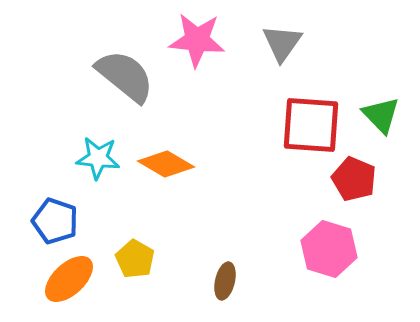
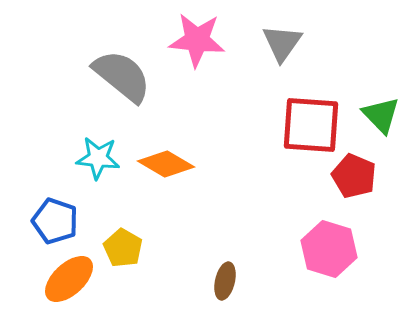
gray semicircle: moved 3 px left
red pentagon: moved 3 px up
yellow pentagon: moved 12 px left, 11 px up
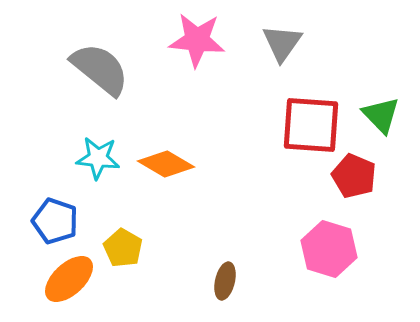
gray semicircle: moved 22 px left, 7 px up
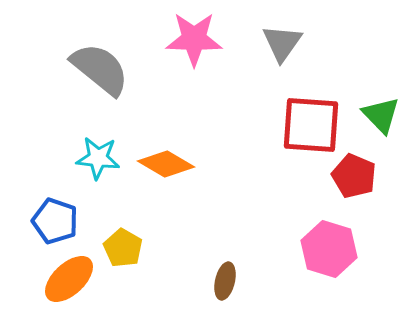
pink star: moved 3 px left, 1 px up; rotated 4 degrees counterclockwise
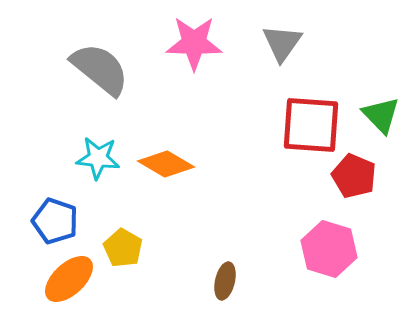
pink star: moved 4 px down
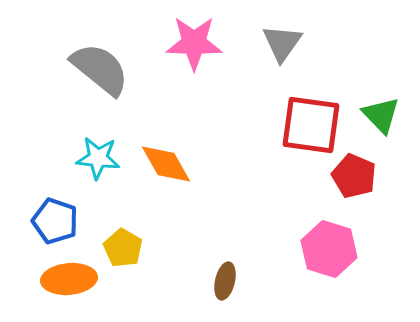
red square: rotated 4 degrees clockwise
orange diamond: rotated 30 degrees clockwise
orange ellipse: rotated 38 degrees clockwise
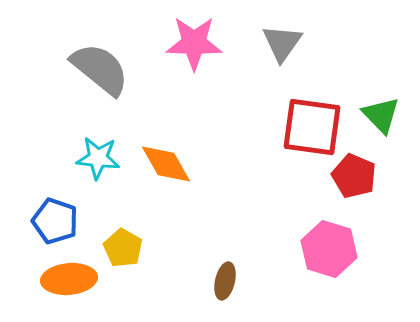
red square: moved 1 px right, 2 px down
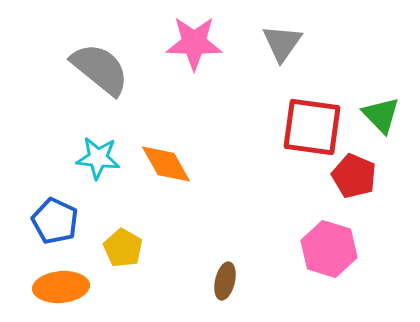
blue pentagon: rotated 6 degrees clockwise
orange ellipse: moved 8 px left, 8 px down
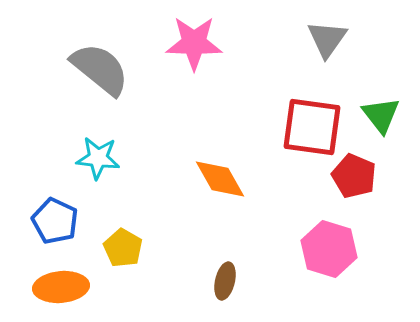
gray triangle: moved 45 px right, 4 px up
green triangle: rotated 6 degrees clockwise
orange diamond: moved 54 px right, 15 px down
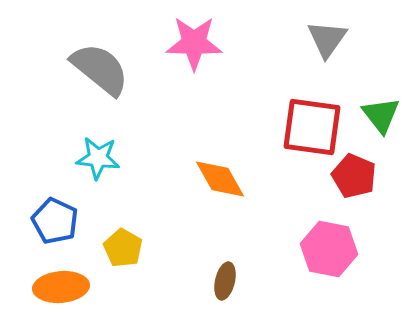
pink hexagon: rotated 6 degrees counterclockwise
